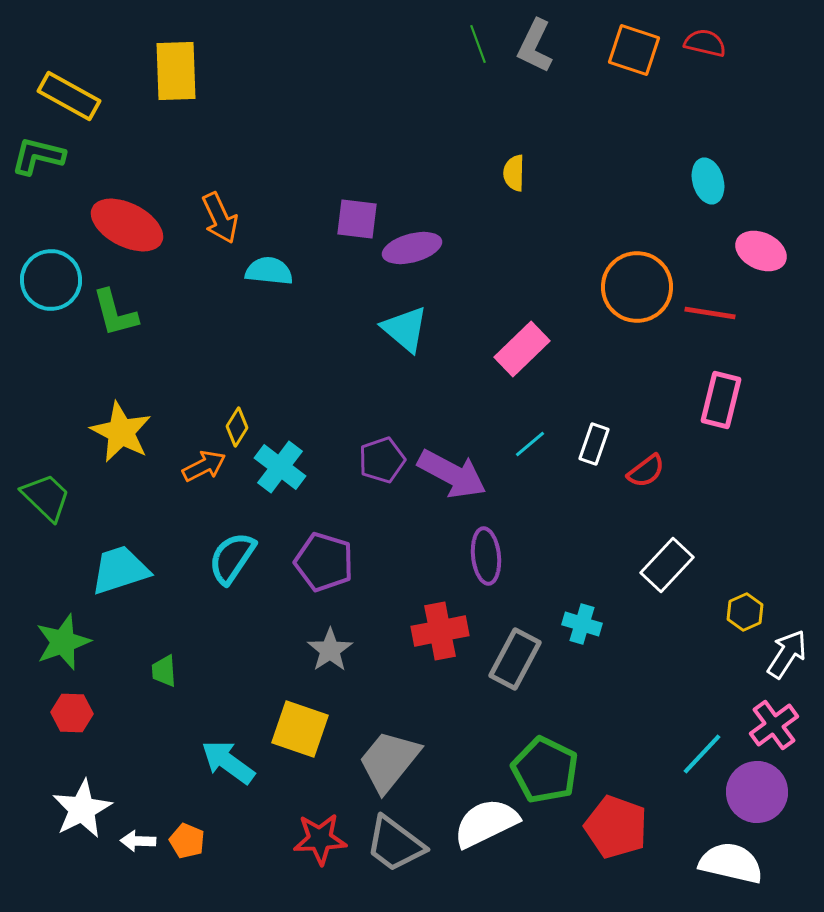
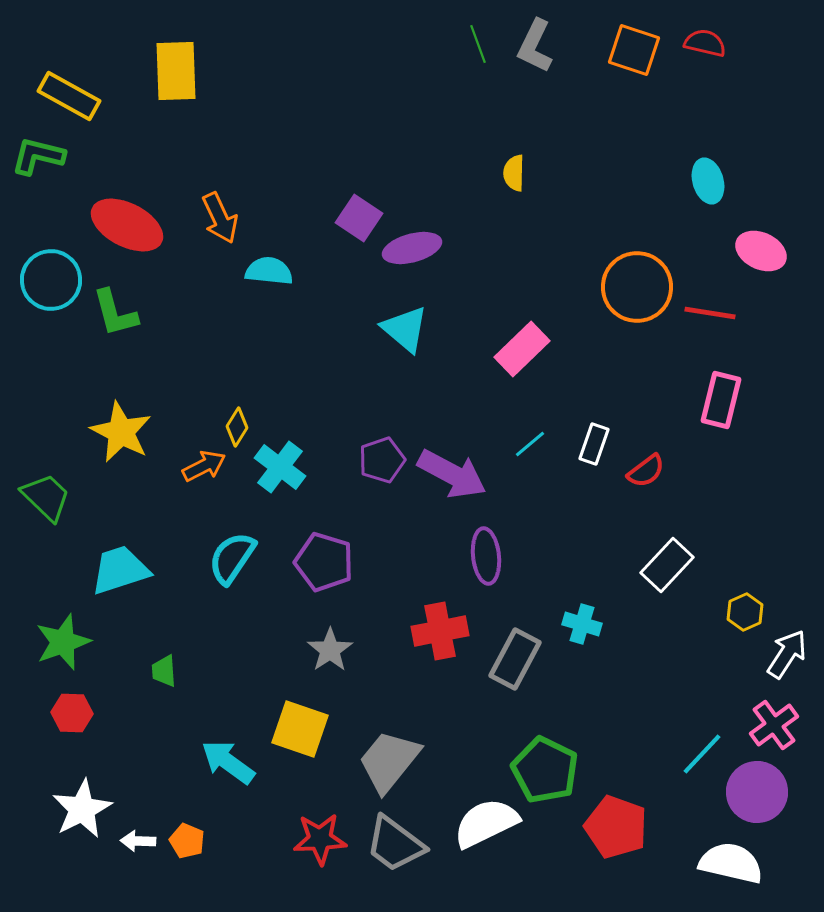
purple square at (357, 219): moved 2 px right, 1 px up; rotated 27 degrees clockwise
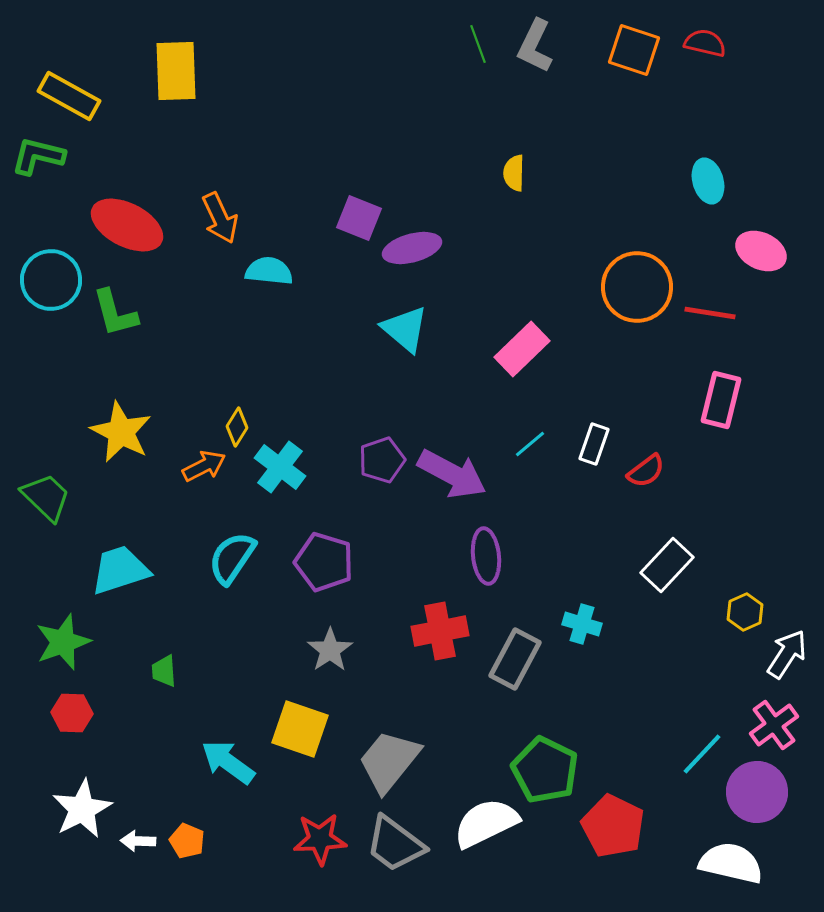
purple square at (359, 218): rotated 12 degrees counterclockwise
red pentagon at (616, 827): moved 3 px left, 1 px up; rotated 6 degrees clockwise
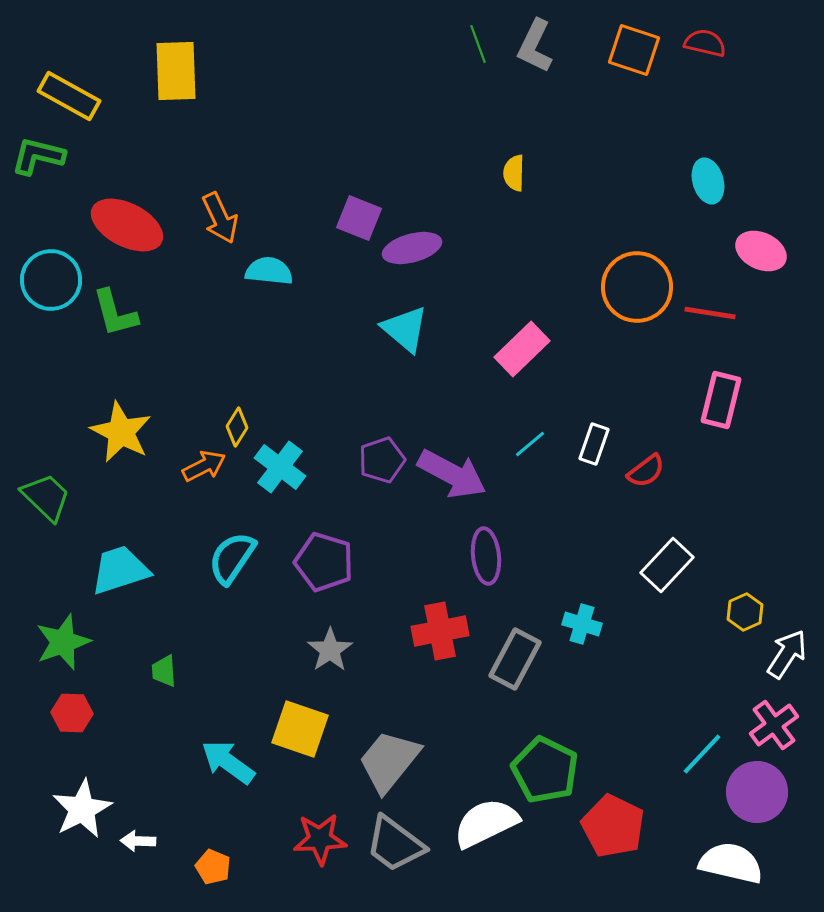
orange pentagon at (187, 841): moved 26 px right, 26 px down
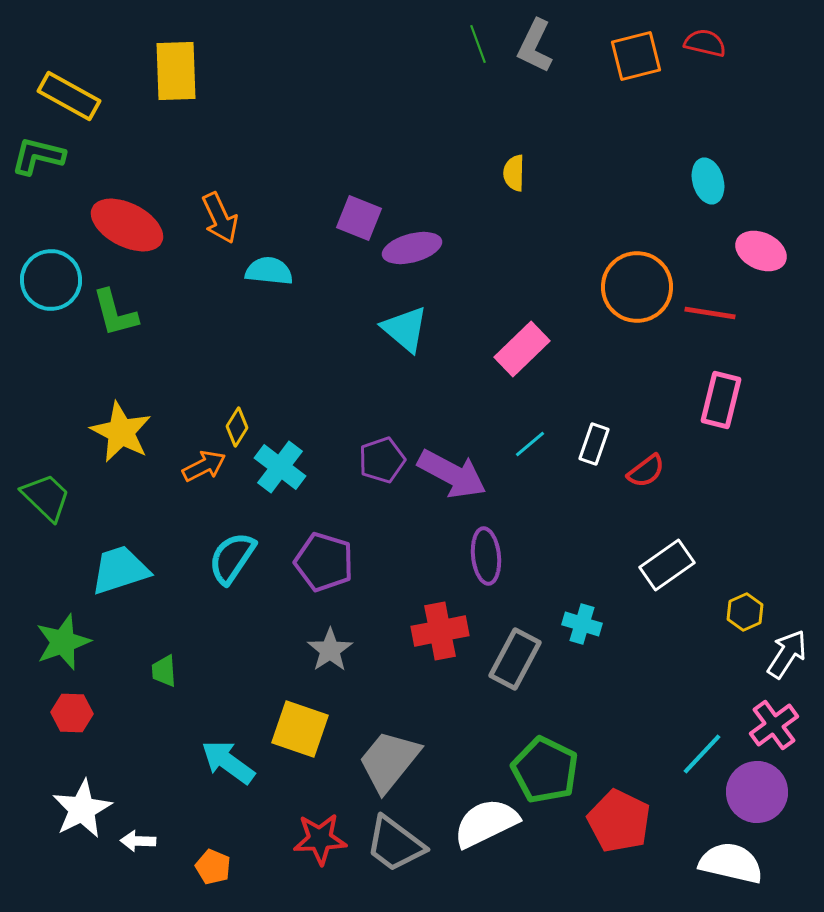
orange square at (634, 50): moved 2 px right, 6 px down; rotated 32 degrees counterclockwise
white rectangle at (667, 565): rotated 12 degrees clockwise
red pentagon at (613, 826): moved 6 px right, 5 px up
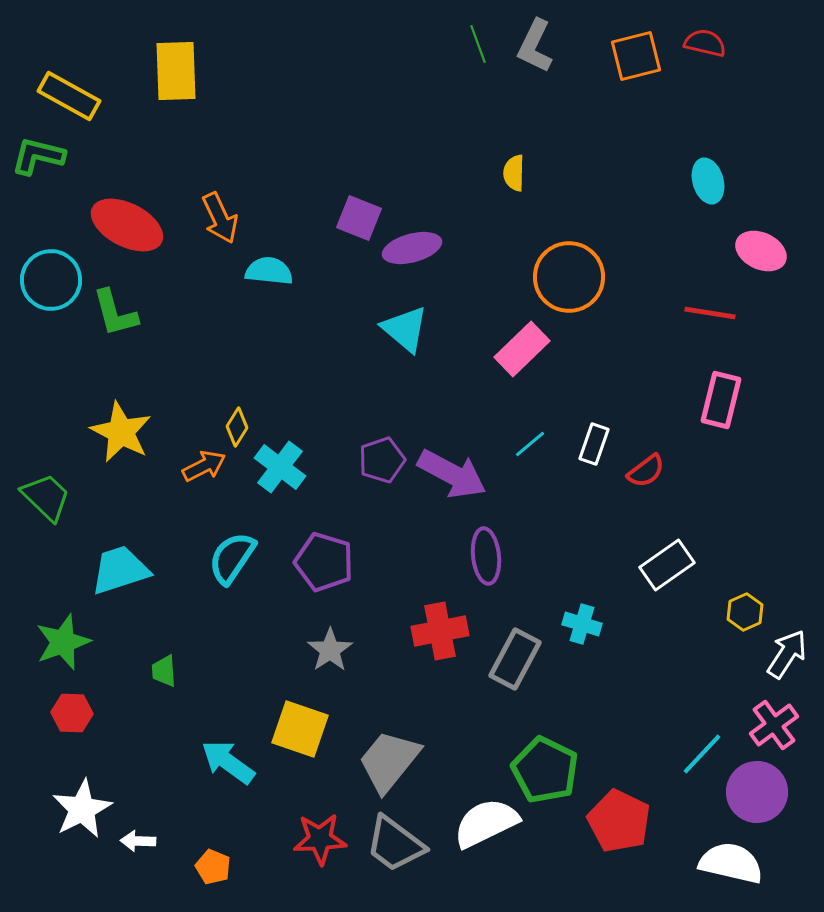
orange circle at (637, 287): moved 68 px left, 10 px up
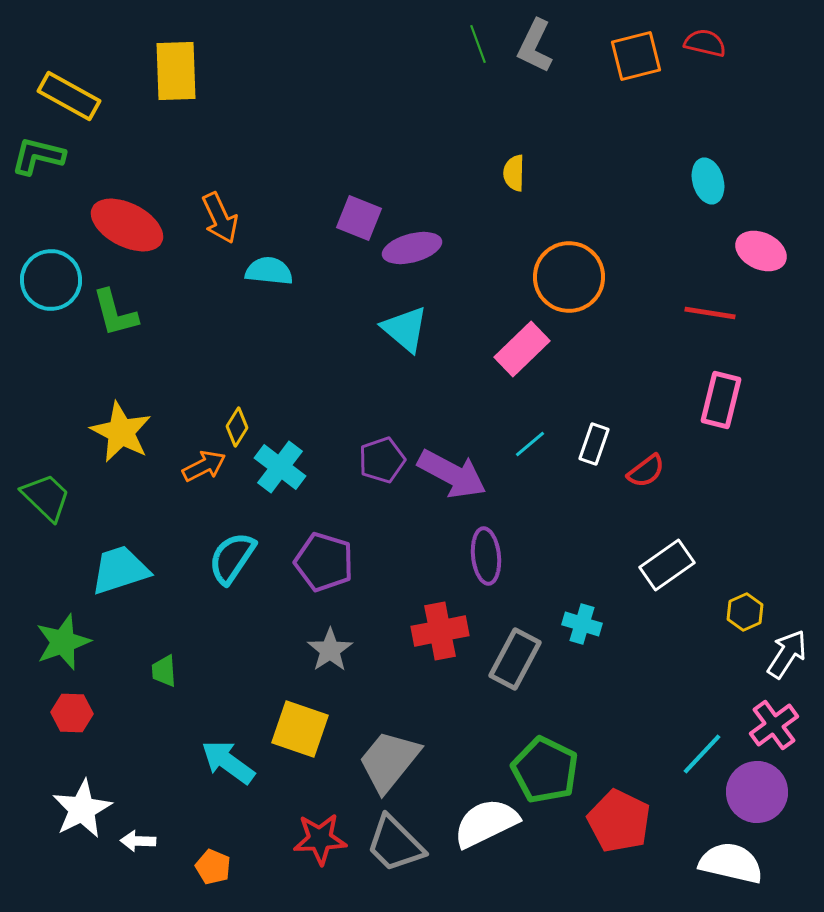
gray trapezoid at (395, 844): rotated 8 degrees clockwise
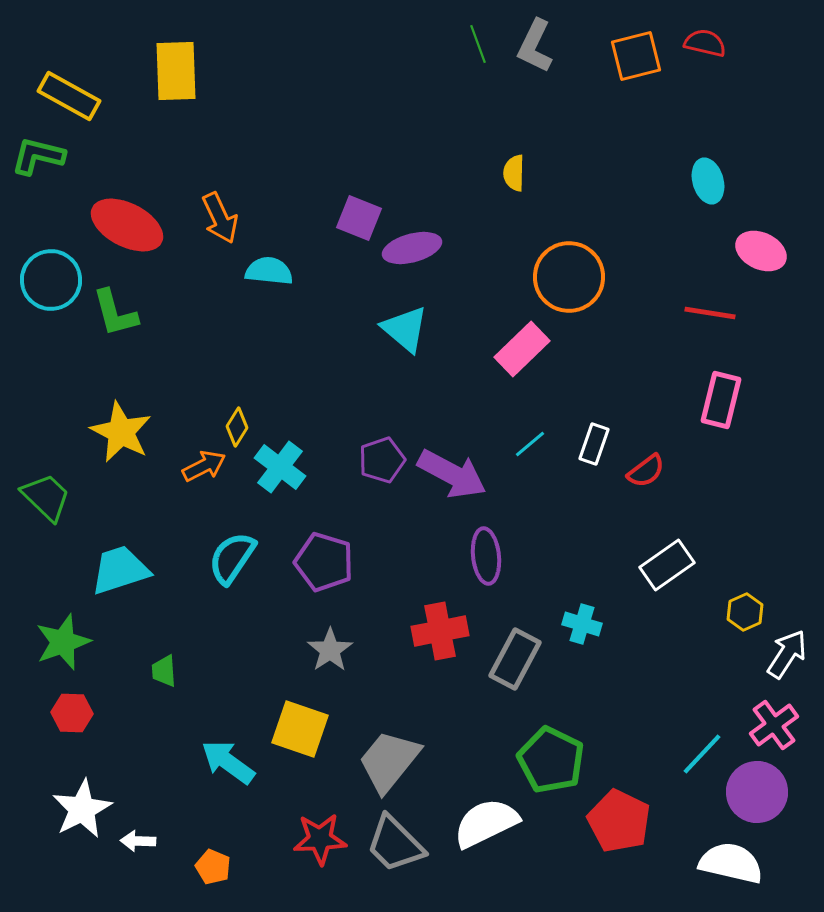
green pentagon at (545, 770): moved 6 px right, 10 px up
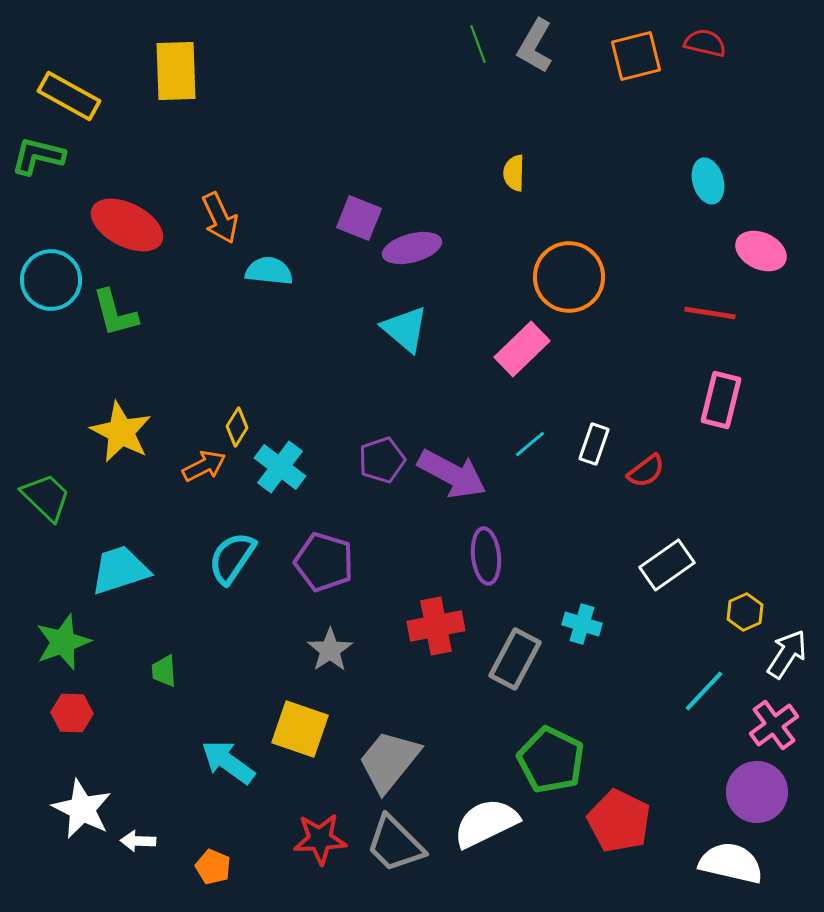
gray L-shape at (535, 46): rotated 4 degrees clockwise
red cross at (440, 631): moved 4 px left, 5 px up
cyan line at (702, 754): moved 2 px right, 63 px up
white star at (82, 809): rotated 18 degrees counterclockwise
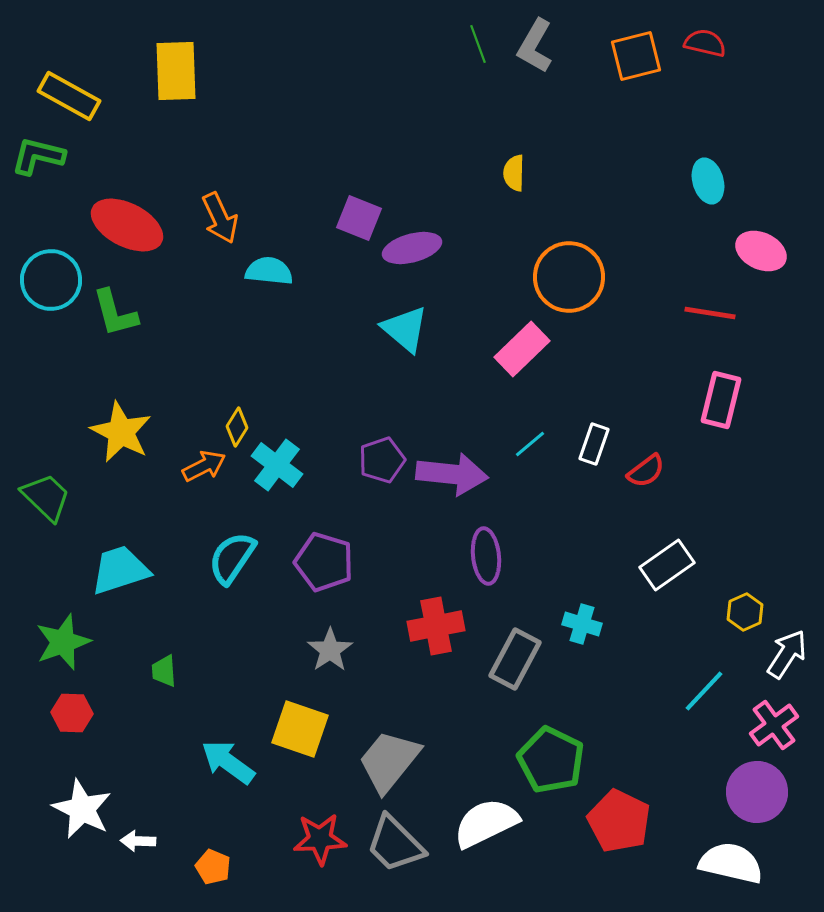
cyan cross at (280, 467): moved 3 px left, 2 px up
purple arrow at (452, 474): rotated 22 degrees counterclockwise
